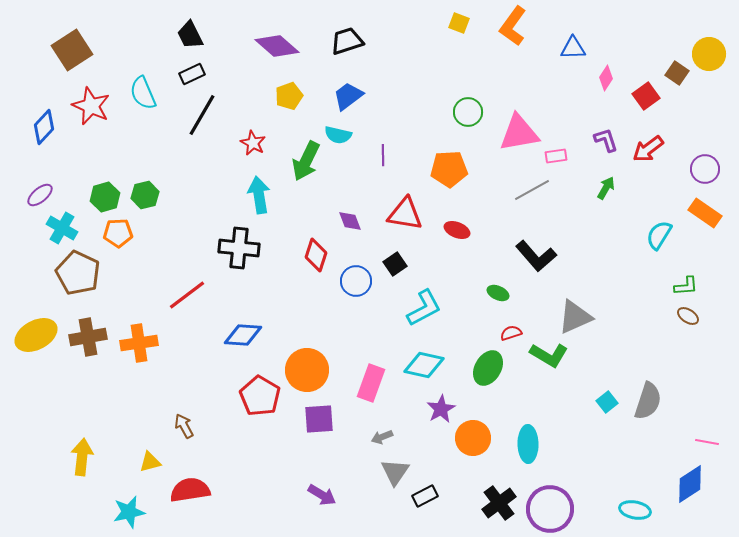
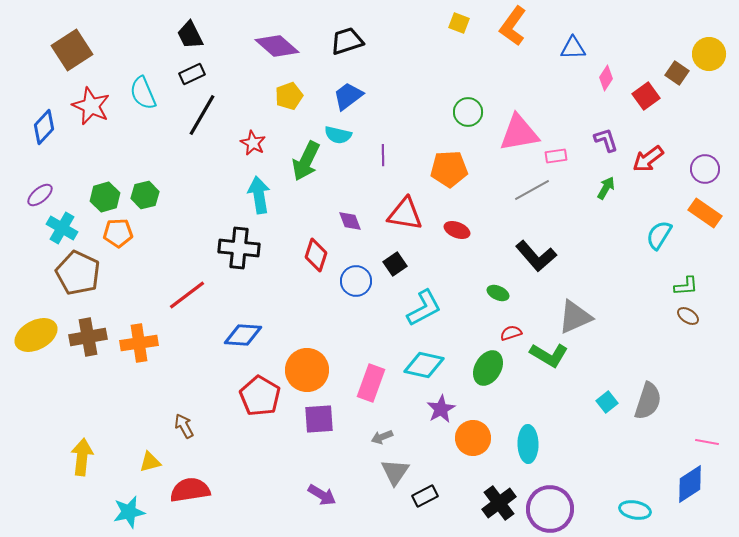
red arrow at (648, 149): moved 10 px down
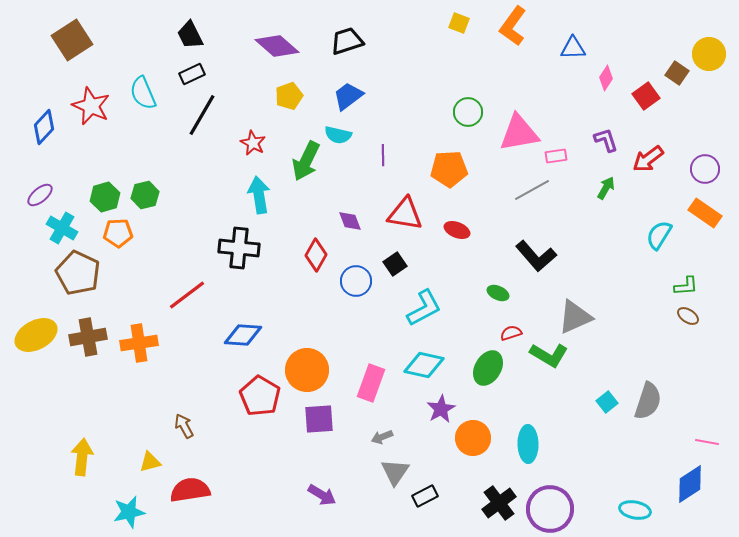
brown square at (72, 50): moved 10 px up
red diamond at (316, 255): rotated 12 degrees clockwise
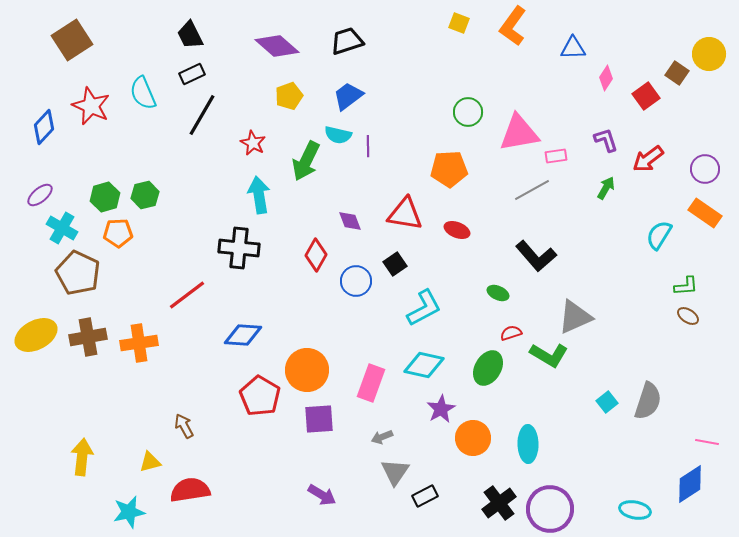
purple line at (383, 155): moved 15 px left, 9 px up
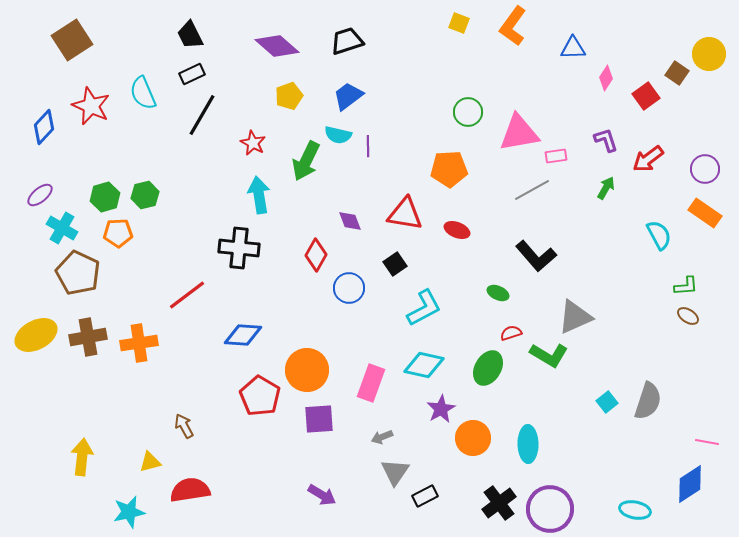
cyan semicircle at (659, 235): rotated 120 degrees clockwise
blue circle at (356, 281): moved 7 px left, 7 px down
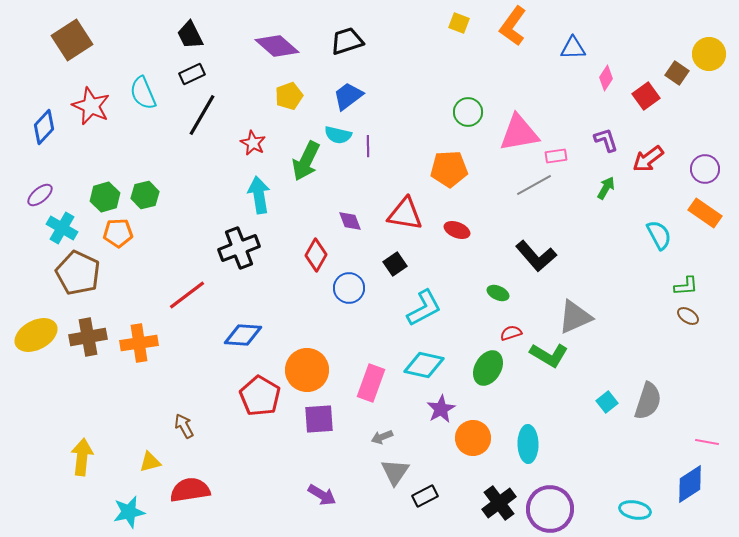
gray line at (532, 190): moved 2 px right, 5 px up
black cross at (239, 248): rotated 27 degrees counterclockwise
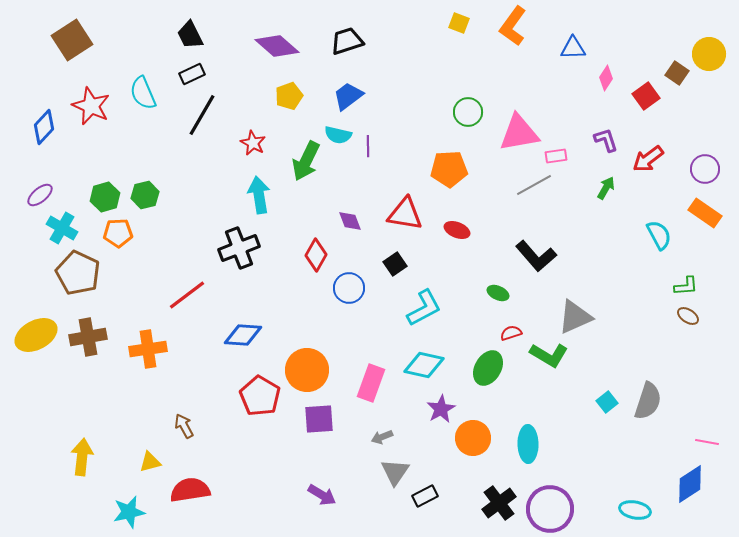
orange cross at (139, 343): moved 9 px right, 6 px down
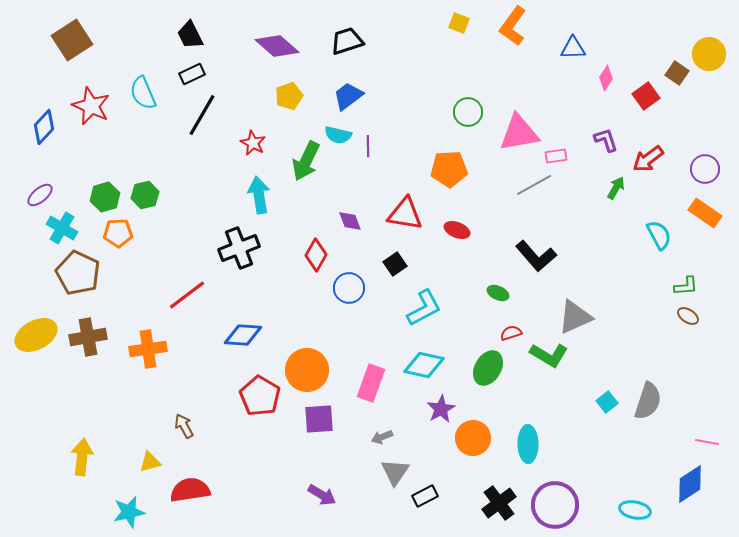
green arrow at (606, 188): moved 10 px right
purple circle at (550, 509): moved 5 px right, 4 px up
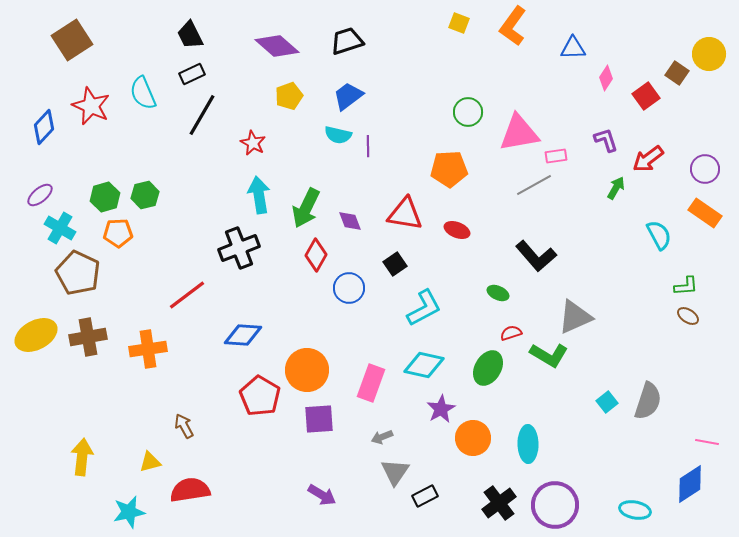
green arrow at (306, 161): moved 47 px down
cyan cross at (62, 228): moved 2 px left
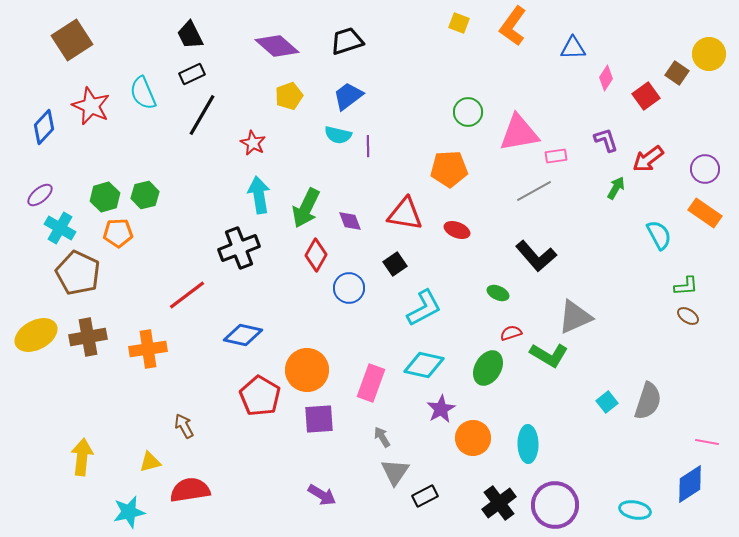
gray line at (534, 185): moved 6 px down
blue diamond at (243, 335): rotated 9 degrees clockwise
gray arrow at (382, 437): rotated 80 degrees clockwise
